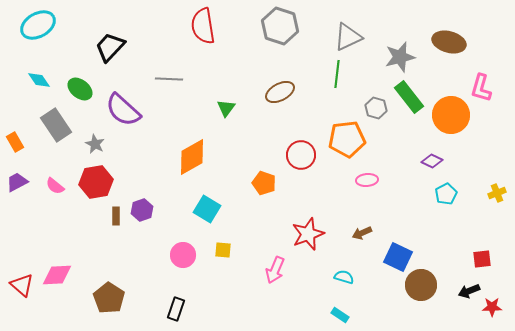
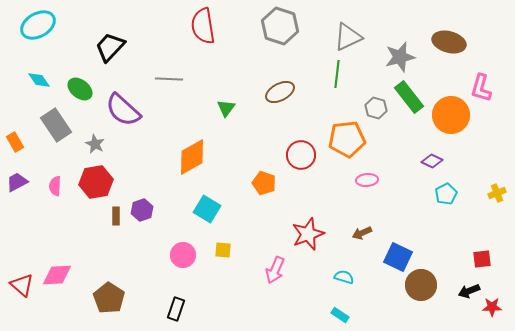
pink semicircle at (55, 186): rotated 54 degrees clockwise
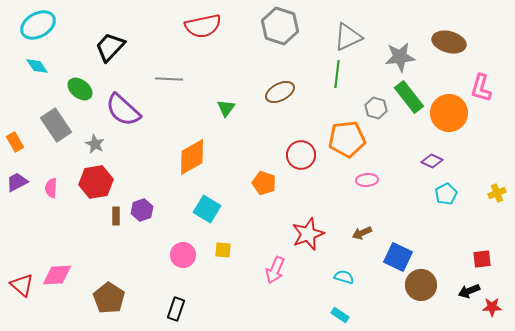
red semicircle at (203, 26): rotated 93 degrees counterclockwise
gray star at (400, 57): rotated 8 degrees clockwise
cyan diamond at (39, 80): moved 2 px left, 14 px up
orange circle at (451, 115): moved 2 px left, 2 px up
pink semicircle at (55, 186): moved 4 px left, 2 px down
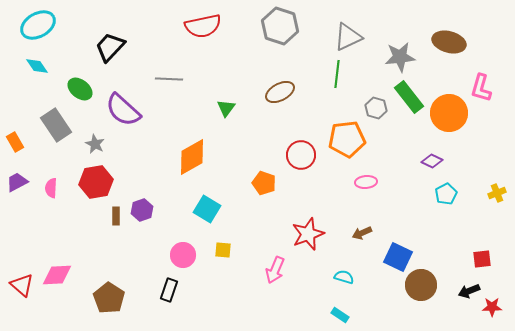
pink ellipse at (367, 180): moved 1 px left, 2 px down
black rectangle at (176, 309): moved 7 px left, 19 px up
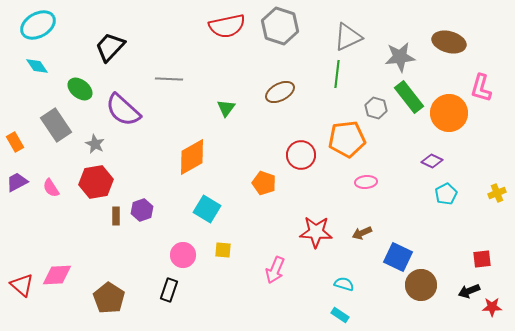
red semicircle at (203, 26): moved 24 px right
pink semicircle at (51, 188): rotated 36 degrees counterclockwise
red star at (308, 234): moved 8 px right, 2 px up; rotated 24 degrees clockwise
cyan semicircle at (344, 277): moved 7 px down
